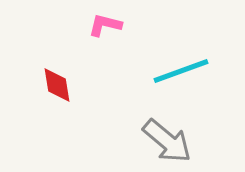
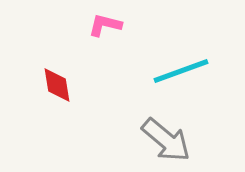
gray arrow: moved 1 px left, 1 px up
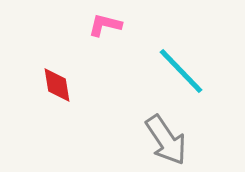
cyan line: rotated 66 degrees clockwise
gray arrow: rotated 16 degrees clockwise
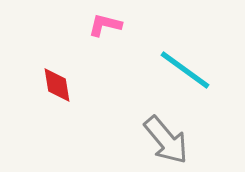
cyan line: moved 4 px right, 1 px up; rotated 10 degrees counterclockwise
gray arrow: rotated 6 degrees counterclockwise
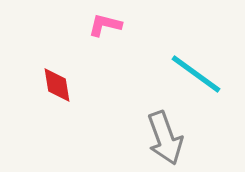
cyan line: moved 11 px right, 4 px down
gray arrow: moved 1 px left, 2 px up; rotated 20 degrees clockwise
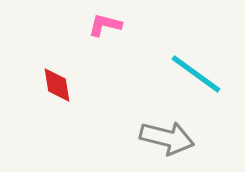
gray arrow: moved 2 px right; rotated 56 degrees counterclockwise
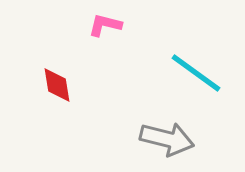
cyan line: moved 1 px up
gray arrow: moved 1 px down
